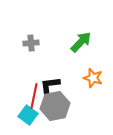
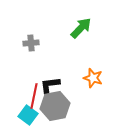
green arrow: moved 14 px up
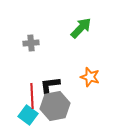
orange star: moved 3 px left, 1 px up
red line: moved 2 px left; rotated 15 degrees counterclockwise
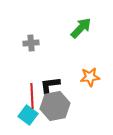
orange star: rotated 24 degrees counterclockwise
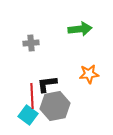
green arrow: moved 1 px left, 1 px down; rotated 40 degrees clockwise
orange star: moved 1 px left, 3 px up
black L-shape: moved 3 px left, 1 px up
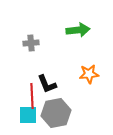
green arrow: moved 2 px left, 1 px down
black L-shape: rotated 105 degrees counterclockwise
gray hexagon: moved 1 px right, 7 px down
cyan square: rotated 36 degrees counterclockwise
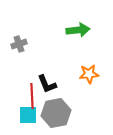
gray cross: moved 12 px left, 1 px down; rotated 14 degrees counterclockwise
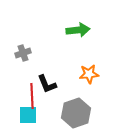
gray cross: moved 4 px right, 9 px down
gray hexagon: moved 20 px right; rotated 8 degrees counterclockwise
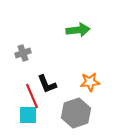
orange star: moved 1 px right, 8 px down
red line: rotated 20 degrees counterclockwise
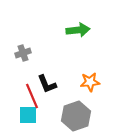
gray hexagon: moved 3 px down
